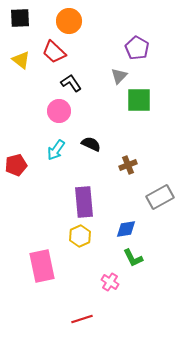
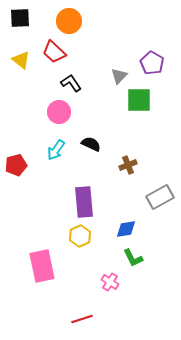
purple pentagon: moved 15 px right, 15 px down
pink circle: moved 1 px down
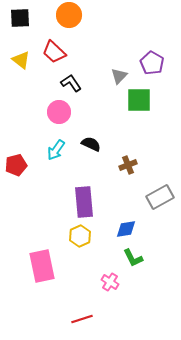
orange circle: moved 6 px up
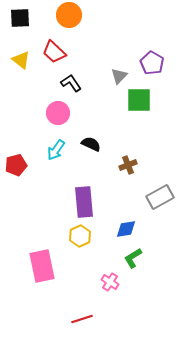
pink circle: moved 1 px left, 1 px down
green L-shape: rotated 85 degrees clockwise
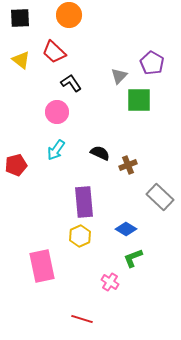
pink circle: moved 1 px left, 1 px up
black semicircle: moved 9 px right, 9 px down
gray rectangle: rotated 72 degrees clockwise
blue diamond: rotated 40 degrees clockwise
green L-shape: rotated 10 degrees clockwise
red line: rotated 35 degrees clockwise
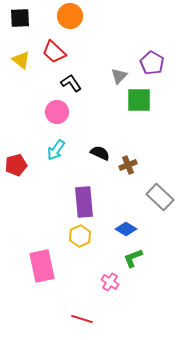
orange circle: moved 1 px right, 1 px down
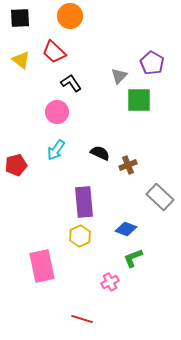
blue diamond: rotated 10 degrees counterclockwise
pink cross: rotated 30 degrees clockwise
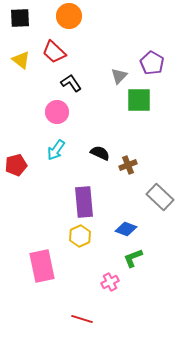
orange circle: moved 1 px left
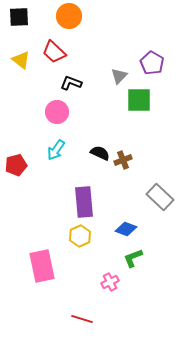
black square: moved 1 px left, 1 px up
black L-shape: rotated 35 degrees counterclockwise
brown cross: moved 5 px left, 5 px up
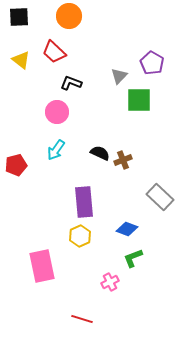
blue diamond: moved 1 px right
